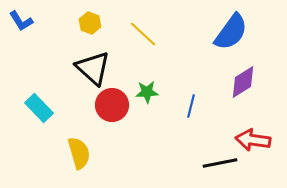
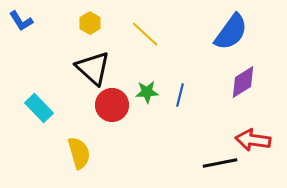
yellow hexagon: rotated 10 degrees clockwise
yellow line: moved 2 px right
blue line: moved 11 px left, 11 px up
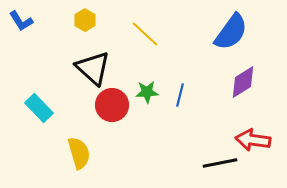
yellow hexagon: moved 5 px left, 3 px up
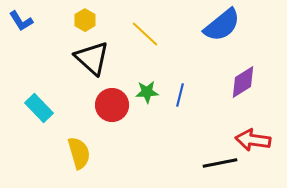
blue semicircle: moved 9 px left, 7 px up; rotated 15 degrees clockwise
black triangle: moved 1 px left, 10 px up
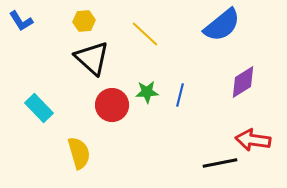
yellow hexagon: moved 1 px left, 1 px down; rotated 25 degrees clockwise
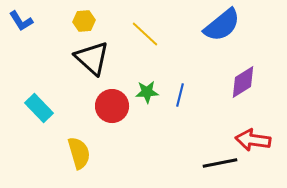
red circle: moved 1 px down
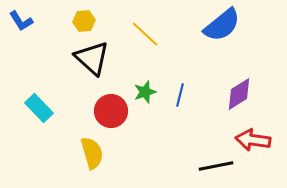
purple diamond: moved 4 px left, 12 px down
green star: moved 2 px left; rotated 15 degrees counterclockwise
red circle: moved 1 px left, 5 px down
yellow semicircle: moved 13 px right
black line: moved 4 px left, 3 px down
